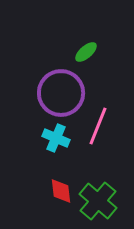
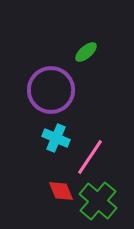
purple circle: moved 10 px left, 3 px up
pink line: moved 8 px left, 31 px down; rotated 12 degrees clockwise
red diamond: rotated 16 degrees counterclockwise
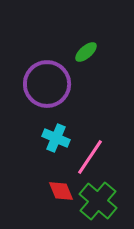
purple circle: moved 4 px left, 6 px up
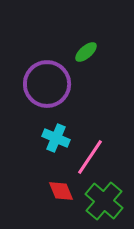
green cross: moved 6 px right
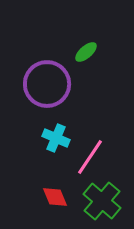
red diamond: moved 6 px left, 6 px down
green cross: moved 2 px left
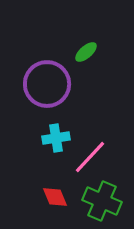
cyan cross: rotated 32 degrees counterclockwise
pink line: rotated 9 degrees clockwise
green cross: rotated 18 degrees counterclockwise
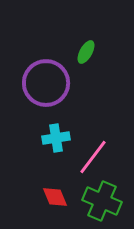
green ellipse: rotated 20 degrees counterclockwise
purple circle: moved 1 px left, 1 px up
pink line: moved 3 px right; rotated 6 degrees counterclockwise
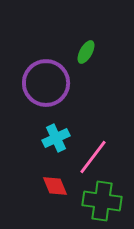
cyan cross: rotated 16 degrees counterclockwise
red diamond: moved 11 px up
green cross: rotated 15 degrees counterclockwise
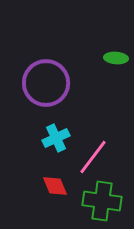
green ellipse: moved 30 px right, 6 px down; rotated 65 degrees clockwise
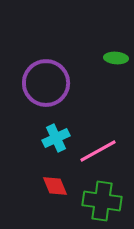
pink line: moved 5 px right, 6 px up; rotated 24 degrees clockwise
